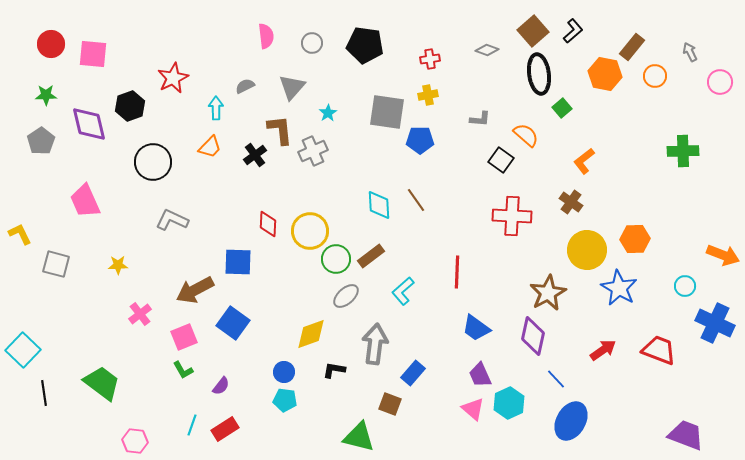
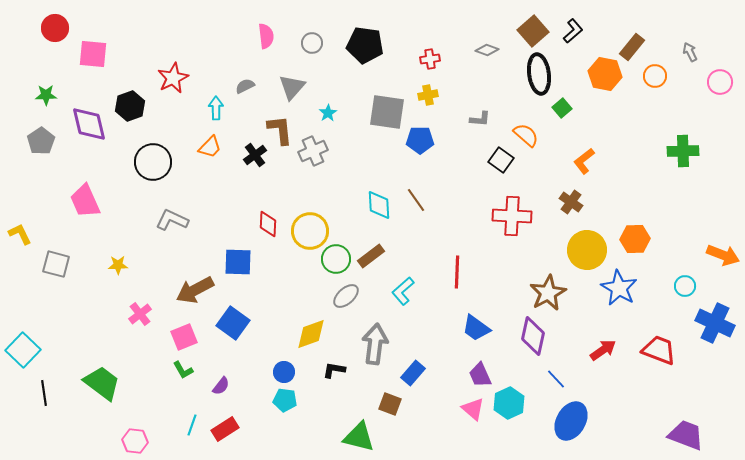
red circle at (51, 44): moved 4 px right, 16 px up
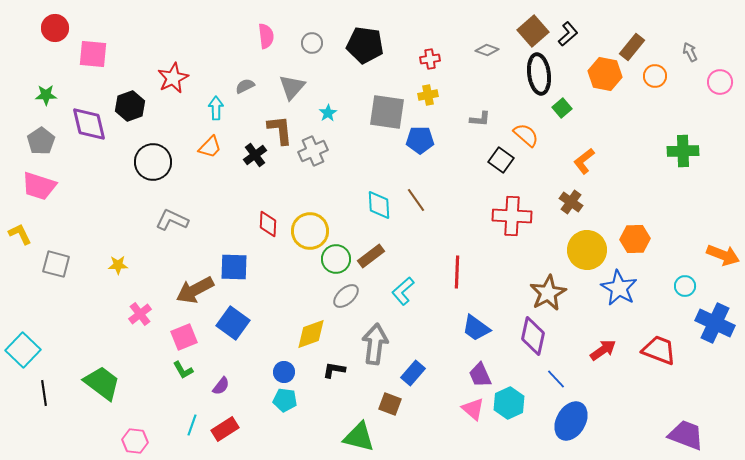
black L-shape at (573, 31): moved 5 px left, 3 px down
pink trapezoid at (85, 201): moved 46 px left, 15 px up; rotated 48 degrees counterclockwise
blue square at (238, 262): moved 4 px left, 5 px down
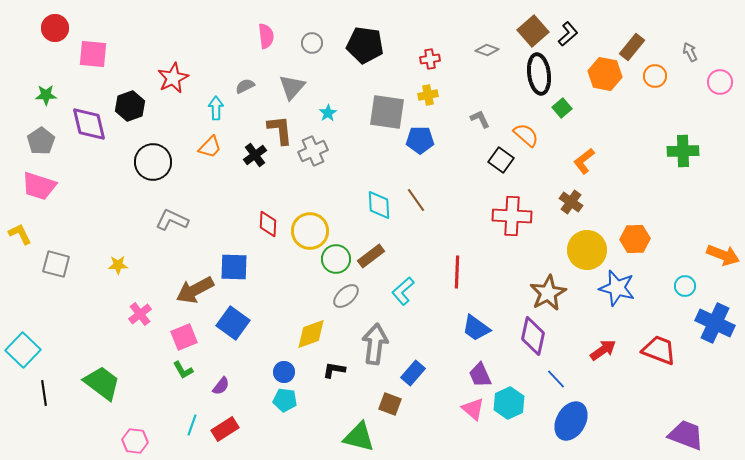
gray L-shape at (480, 119): rotated 120 degrees counterclockwise
blue star at (619, 288): moved 2 px left; rotated 15 degrees counterclockwise
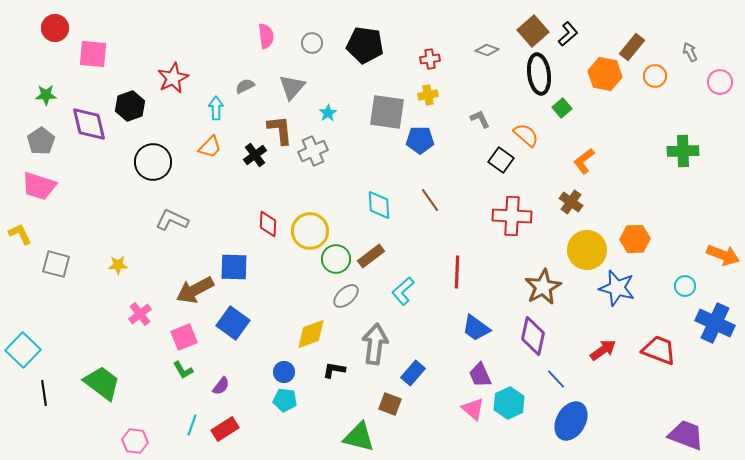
brown line at (416, 200): moved 14 px right
brown star at (548, 293): moved 5 px left, 6 px up
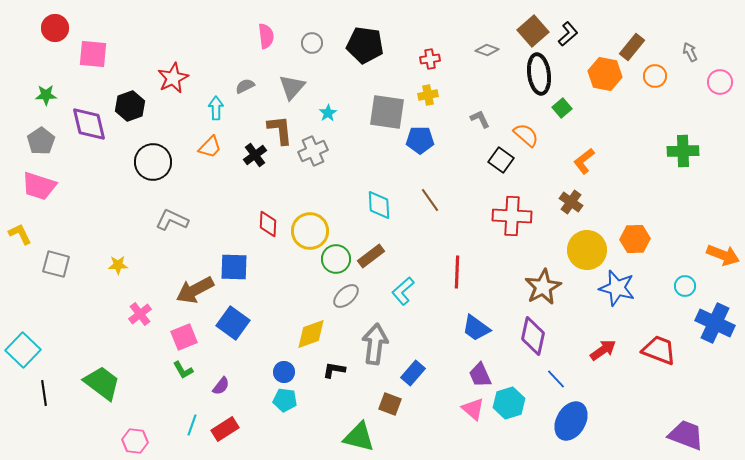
cyan hexagon at (509, 403): rotated 8 degrees clockwise
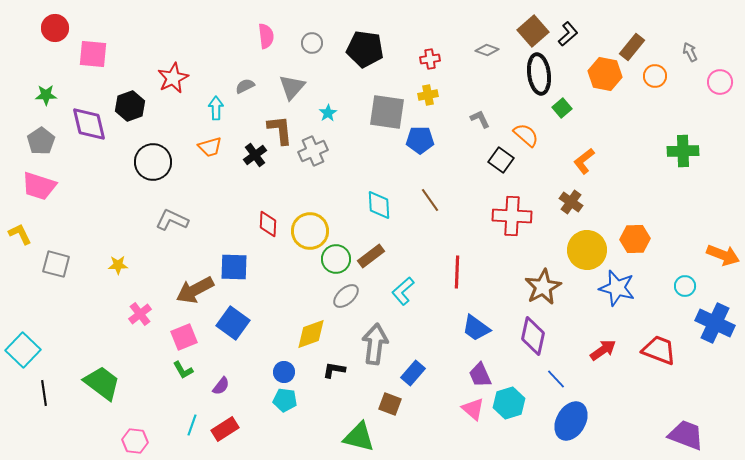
black pentagon at (365, 45): moved 4 px down
orange trapezoid at (210, 147): rotated 30 degrees clockwise
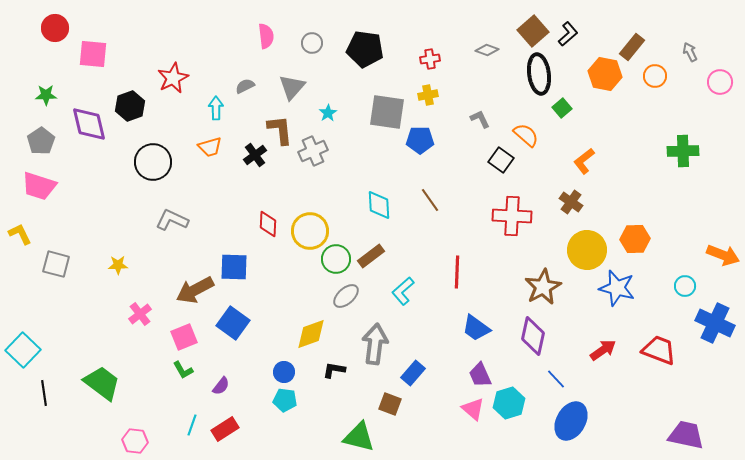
purple trapezoid at (686, 435): rotated 9 degrees counterclockwise
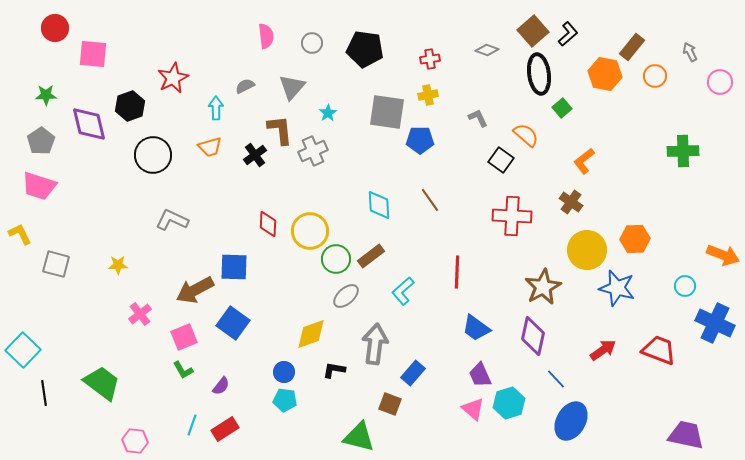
gray L-shape at (480, 119): moved 2 px left, 1 px up
black circle at (153, 162): moved 7 px up
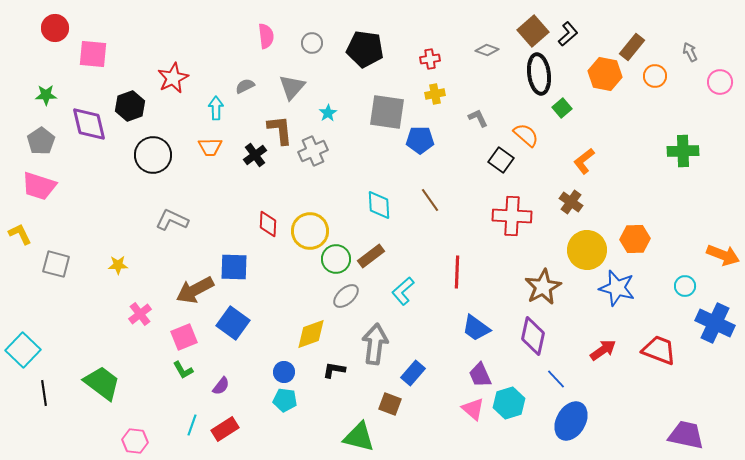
yellow cross at (428, 95): moved 7 px right, 1 px up
orange trapezoid at (210, 147): rotated 15 degrees clockwise
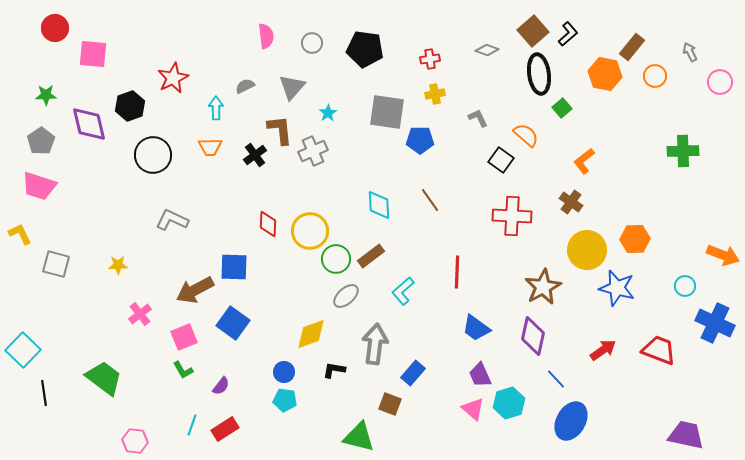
green trapezoid at (102, 383): moved 2 px right, 5 px up
